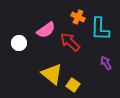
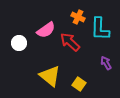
yellow triangle: moved 2 px left, 2 px down
yellow square: moved 6 px right, 1 px up
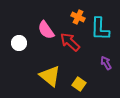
pink semicircle: rotated 90 degrees clockwise
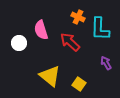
pink semicircle: moved 5 px left; rotated 18 degrees clockwise
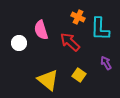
yellow triangle: moved 2 px left, 4 px down
yellow square: moved 9 px up
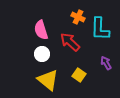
white circle: moved 23 px right, 11 px down
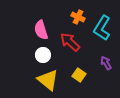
cyan L-shape: moved 2 px right, 1 px up; rotated 30 degrees clockwise
white circle: moved 1 px right, 1 px down
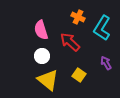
white circle: moved 1 px left, 1 px down
